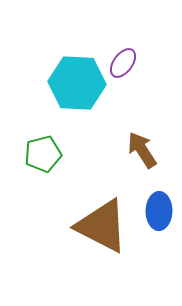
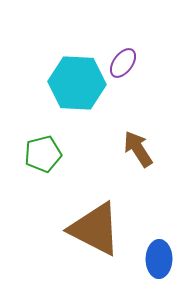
brown arrow: moved 4 px left, 1 px up
blue ellipse: moved 48 px down
brown triangle: moved 7 px left, 3 px down
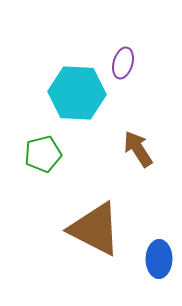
purple ellipse: rotated 20 degrees counterclockwise
cyan hexagon: moved 10 px down
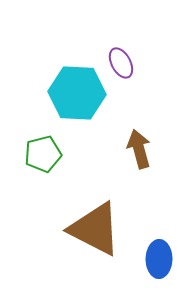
purple ellipse: moved 2 px left; rotated 44 degrees counterclockwise
brown arrow: moved 1 px right; rotated 18 degrees clockwise
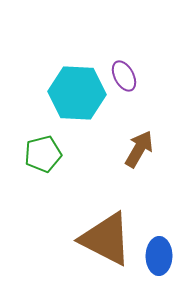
purple ellipse: moved 3 px right, 13 px down
brown arrow: rotated 45 degrees clockwise
brown triangle: moved 11 px right, 10 px down
blue ellipse: moved 3 px up
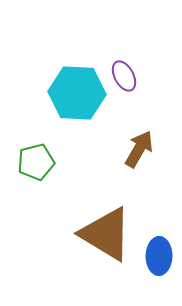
green pentagon: moved 7 px left, 8 px down
brown triangle: moved 5 px up; rotated 4 degrees clockwise
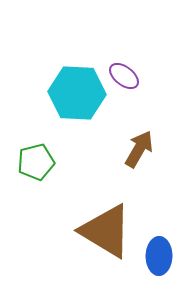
purple ellipse: rotated 24 degrees counterclockwise
brown triangle: moved 3 px up
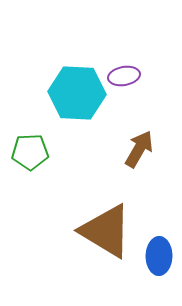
purple ellipse: rotated 48 degrees counterclockwise
green pentagon: moved 6 px left, 10 px up; rotated 12 degrees clockwise
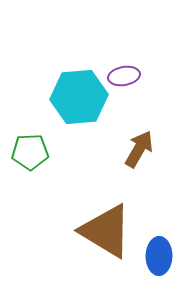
cyan hexagon: moved 2 px right, 4 px down; rotated 8 degrees counterclockwise
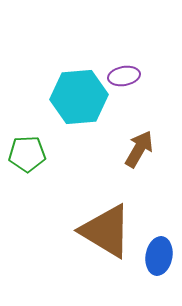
green pentagon: moved 3 px left, 2 px down
blue ellipse: rotated 9 degrees clockwise
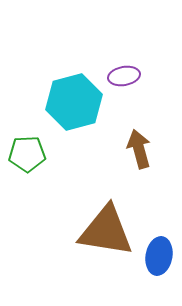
cyan hexagon: moved 5 px left, 5 px down; rotated 10 degrees counterclockwise
brown arrow: rotated 45 degrees counterclockwise
brown triangle: rotated 22 degrees counterclockwise
